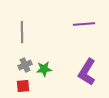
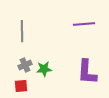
gray line: moved 1 px up
purple L-shape: rotated 28 degrees counterclockwise
red square: moved 2 px left
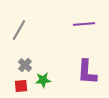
gray line: moved 3 px left, 1 px up; rotated 30 degrees clockwise
gray cross: rotated 24 degrees counterclockwise
green star: moved 1 px left, 11 px down
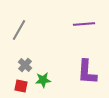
red square: rotated 16 degrees clockwise
